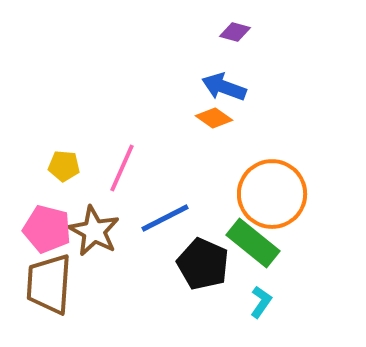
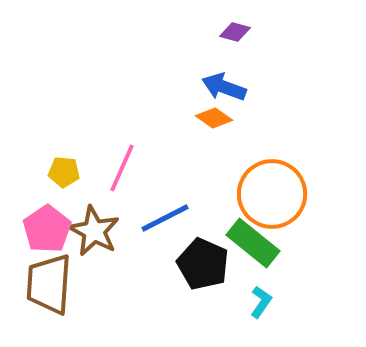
yellow pentagon: moved 6 px down
pink pentagon: rotated 24 degrees clockwise
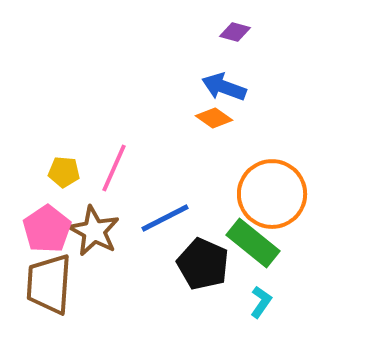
pink line: moved 8 px left
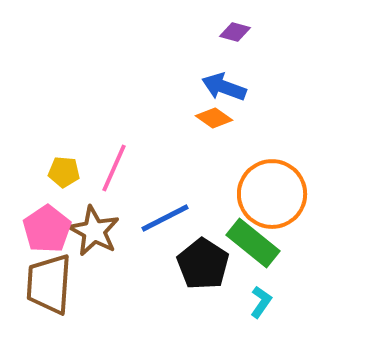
black pentagon: rotated 9 degrees clockwise
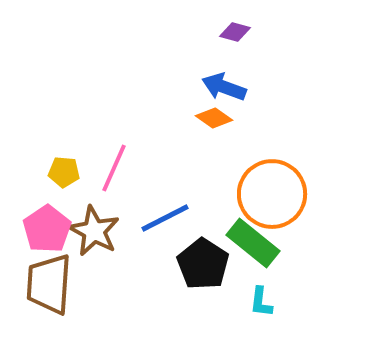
cyan L-shape: rotated 152 degrees clockwise
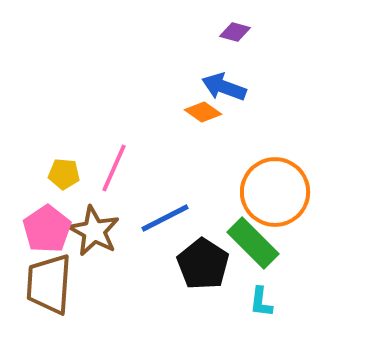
orange diamond: moved 11 px left, 6 px up
yellow pentagon: moved 2 px down
orange circle: moved 3 px right, 2 px up
green rectangle: rotated 6 degrees clockwise
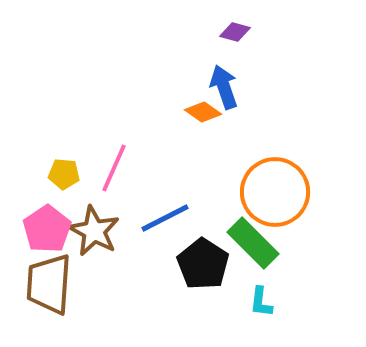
blue arrow: rotated 51 degrees clockwise
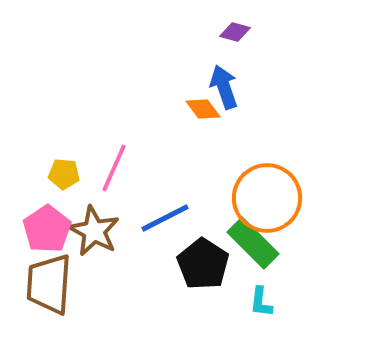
orange diamond: moved 3 px up; rotated 18 degrees clockwise
orange circle: moved 8 px left, 6 px down
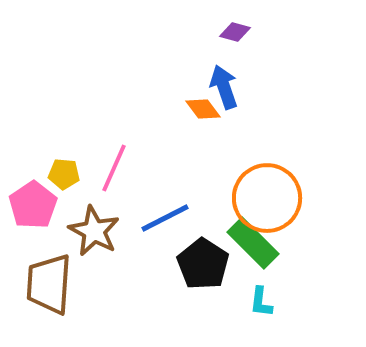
pink pentagon: moved 14 px left, 24 px up
